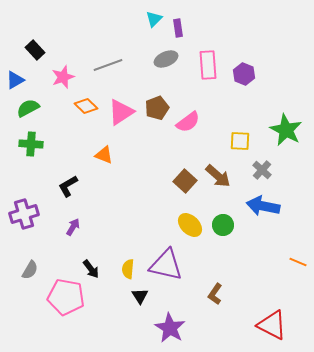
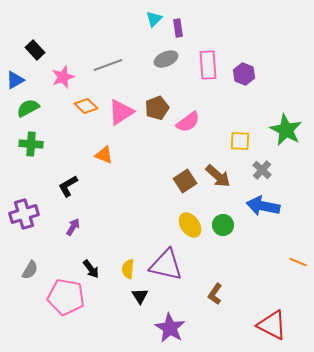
brown square: rotated 15 degrees clockwise
yellow ellipse: rotated 10 degrees clockwise
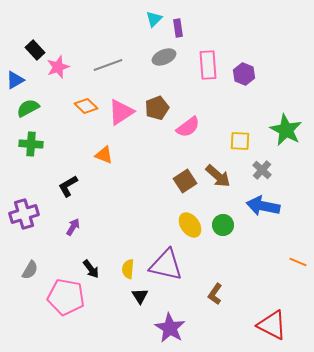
gray ellipse: moved 2 px left, 2 px up
pink star: moved 5 px left, 10 px up
pink semicircle: moved 5 px down
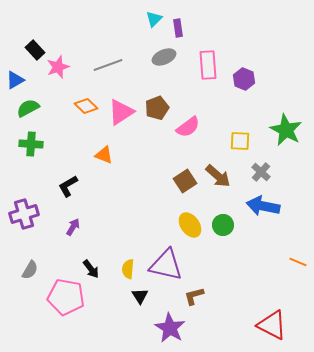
purple hexagon: moved 5 px down
gray cross: moved 1 px left, 2 px down
brown L-shape: moved 21 px left, 2 px down; rotated 40 degrees clockwise
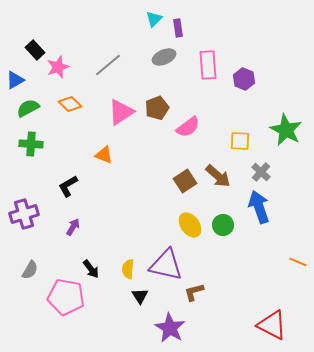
gray line: rotated 20 degrees counterclockwise
orange diamond: moved 16 px left, 2 px up
blue arrow: moved 4 px left, 1 px down; rotated 60 degrees clockwise
brown L-shape: moved 4 px up
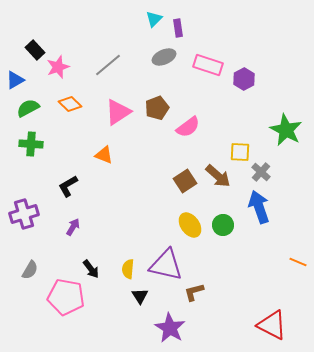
pink rectangle: rotated 68 degrees counterclockwise
purple hexagon: rotated 10 degrees clockwise
pink triangle: moved 3 px left
yellow square: moved 11 px down
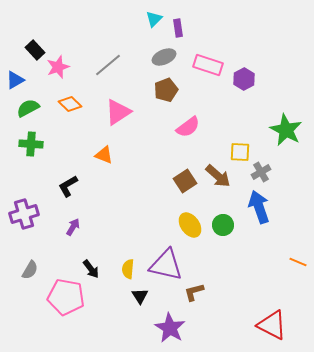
brown pentagon: moved 9 px right, 18 px up
gray cross: rotated 18 degrees clockwise
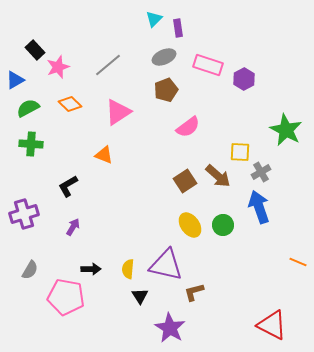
black arrow: rotated 54 degrees counterclockwise
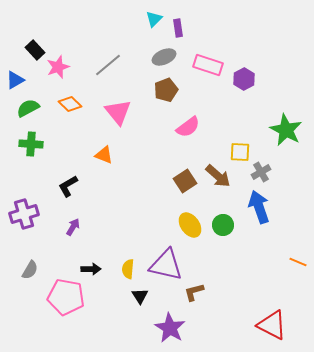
pink triangle: rotated 36 degrees counterclockwise
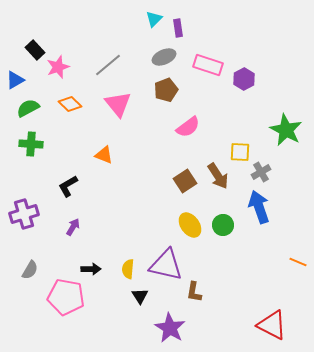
pink triangle: moved 8 px up
brown arrow: rotated 16 degrees clockwise
brown L-shape: rotated 65 degrees counterclockwise
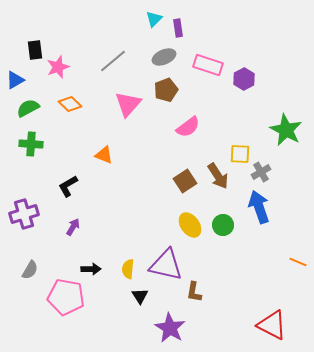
black rectangle: rotated 36 degrees clockwise
gray line: moved 5 px right, 4 px up
pink triangle: moved 10 px right; rotated 20 degrees clockwise
yellow square: moved 2 px down
